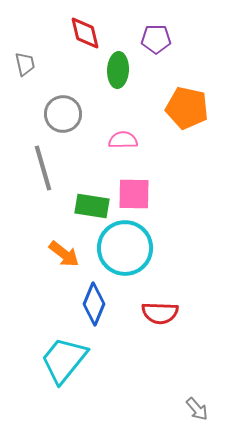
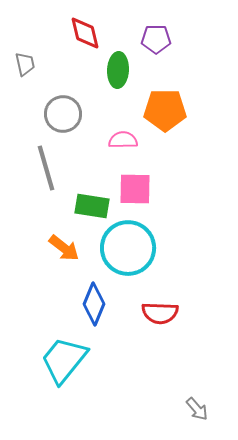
orange pentagon: moved 22 px left, 2 px down; rotated 12 degrees counterclockwise
gray line: moved 3 px right
pink square: moved 1 px right, 5 px up
cyan circle: moved 3 px right
orange arrow: moved 6 px up
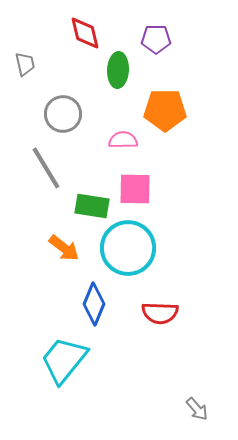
gray line: rotated 15 degrees counterclockwise
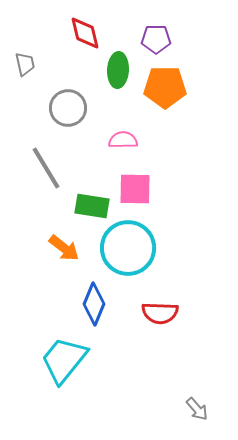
orange pentagon: moved 23 px up
gray circle: moved 5 px right, 6 px up
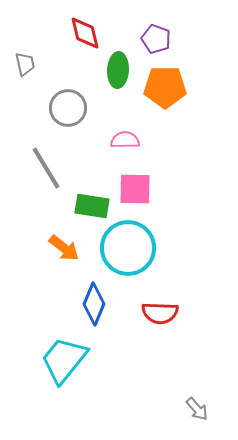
purple pentagon: rotated 20 degrees clockwise
pink semicircle: moved 2 px right
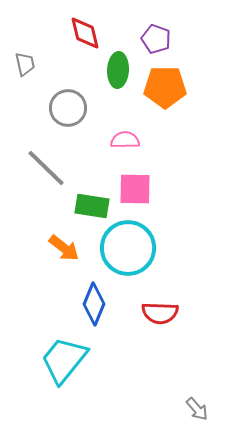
gray line: rotated 15 degrees counterclockwise
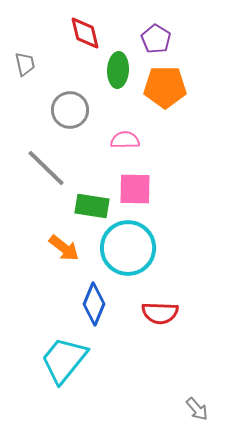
purple pentagon: rotated 12 degrees clockwise
gray circle: moved 2 px right, 2 px down
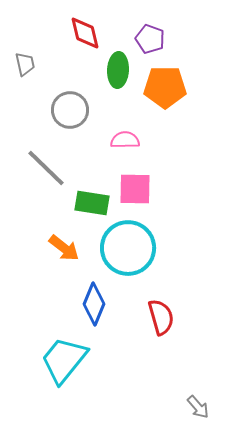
purple pentagon: moved 6 px left; rotated 12 degrees counterclockwise
green rectangle: moved 3 px up
red semicircle: moved 1 px right, 4 px down; rotated 108 degrees counterclockwise
gray arrow: moved 1 px right, 2 px up
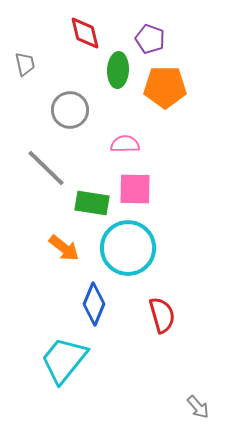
pink semicircle: moved 4 px down
red semicircle: moved 1 px right, 2 px up
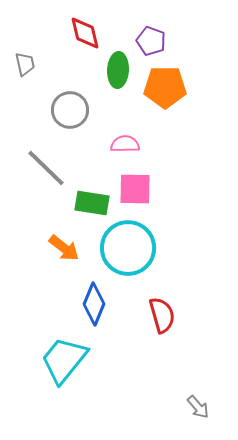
purple pentagon: moved 1 px right, 2 px down
